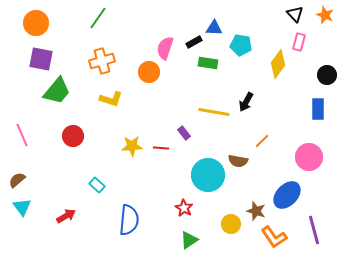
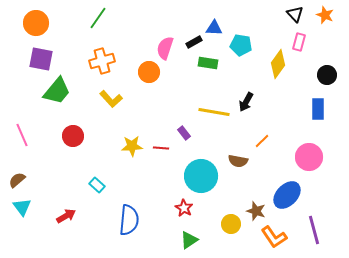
yellow L-shape at (111, 99): rotated 30 degrees clockwise
cyan circle at (208, 175): moved 7 px left, 1 px down
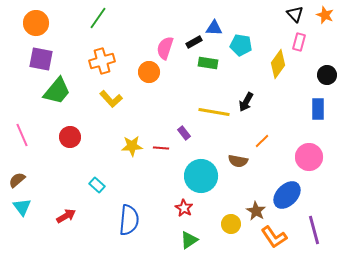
red circle at (73, 136): moved 3 px left, 1 px down
brown star at (256, 211): rotated 12 degrees clockwise
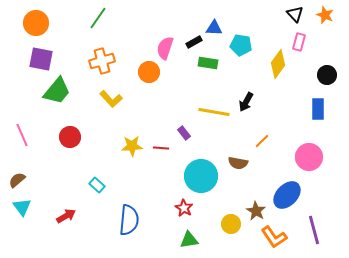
brown semicircle at (238, 161): moved 2 px down
green triangle at (189, 240): rotated 24 degrees clockwise
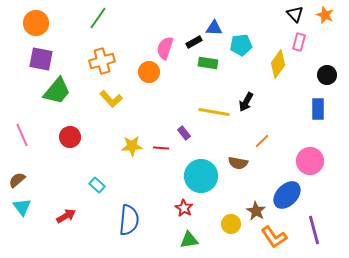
cyan pentagon at (241, 45): rotated 15 degrees counterclockwise
pink circle at (309, 157): moved 1 px right, 4 px down
